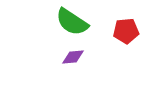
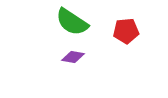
purple diamond: rotated 15 degrees clockwise
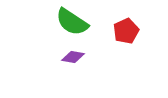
red pentagon: rotated 20 degrees counterclockwise
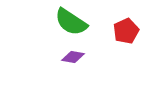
green semicircle: moved 1 px left
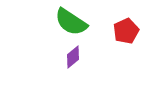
purple diamond: rotated 50 degrees counterclockwise
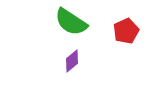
purple diamond: moved 1 px left, 4 px down
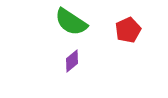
red pentagon: moved 2 px right, 1 px up
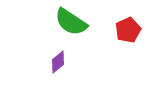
purple diamond: moved 14 px left, 1 px down
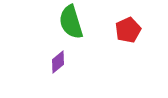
green semicircle: rotated 40 degrees clockwise
